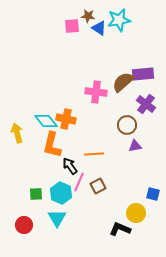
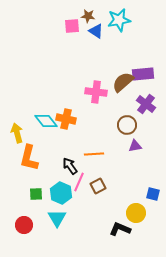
blue triangle: moved 3 px left, 3 px down
orange L-shape: moved 23 px left, 13 px down
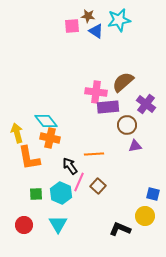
purple rectangle: moved 35 px left, 33 px down
orange cross: moved 16 px left, 19 px down
orange L-shape: rotated 24 degrees counterclockwise
brown square: rotated 21 degrees counterclockwise
yellow circle: moved 9 px right, 3 px down
cyan triangle: moved 1 px right, 6 px down
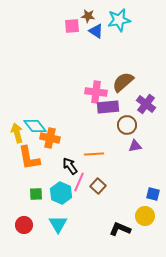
cyan diamond: moved 11 px left, 5 px down
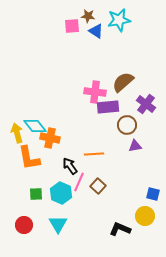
pink cross: moved 1 px left
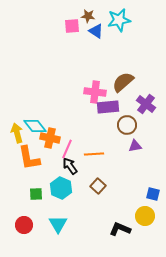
pink line: moved 12 px left, 33 px up
cyan hexagon: moved 5 px up
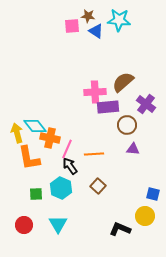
cyan star: rotated 15 degrees clockwise
pink cross: rotated 10 degrees counterclockwise
purple triangle: moved 2 px left, 3 px down; rotated 16 degrees clockwise
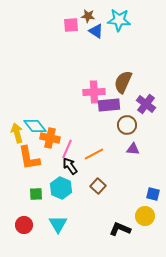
pink square: moved 1 px left, 1 px up
brown semicircle: rotated 25 degrees counterclockwise
pink cross: moved 1 px left
purple rectangle: moved 1 px right, 2 px up
orange line: rotated 24 degrees counterclockwise
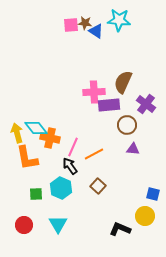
brown star: moved 3 px left, 7 px down
cyan diamond: moved 1 px right, 2 px down
pink line: moved 6 px right, 2 px up
orange L-shape: moved 2 px left
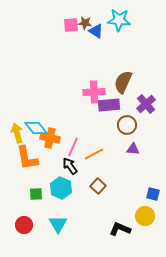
purple cross: rotated 12 degrees clockwise
